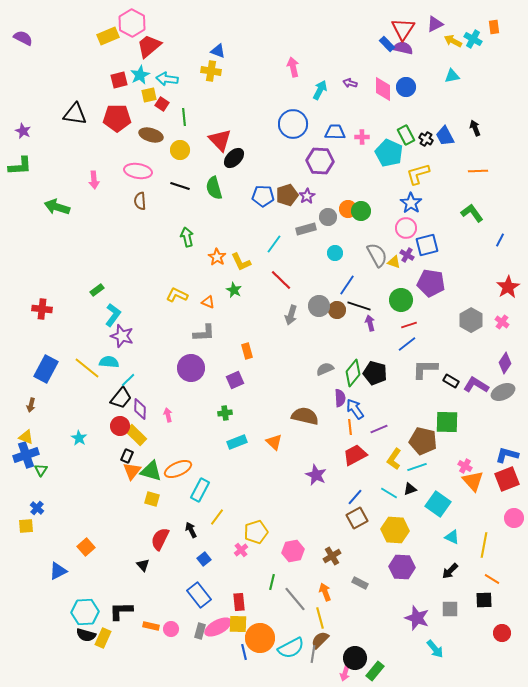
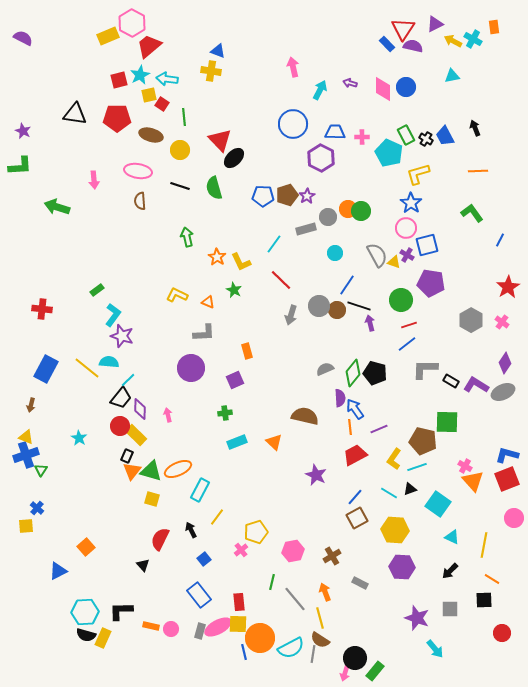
purple semicircle at (403, 48): moved 10 px right, 2 px up
purple hexagon at (320, 161): moved 1 px right, 3 px up; rotated 24 degrees clockwise
brown semicircle at (320, 640): rotated 102 degrees counterclockwise
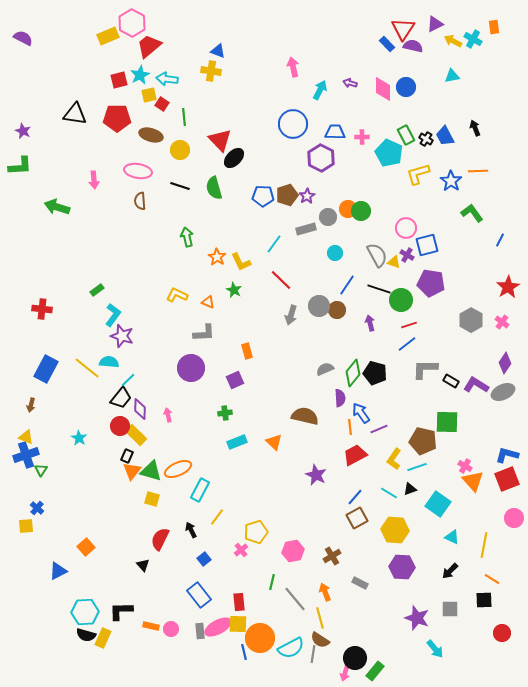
blue star at (411, 203): moved 40 px right, 22 px up
black line at (359, 306): moved 20 px right, 17 px up
blue arrow at (355, 409): moved 6 px right, 4 px down
gray rectangle at (200, 631): rotated 21 degrees counterclockwise
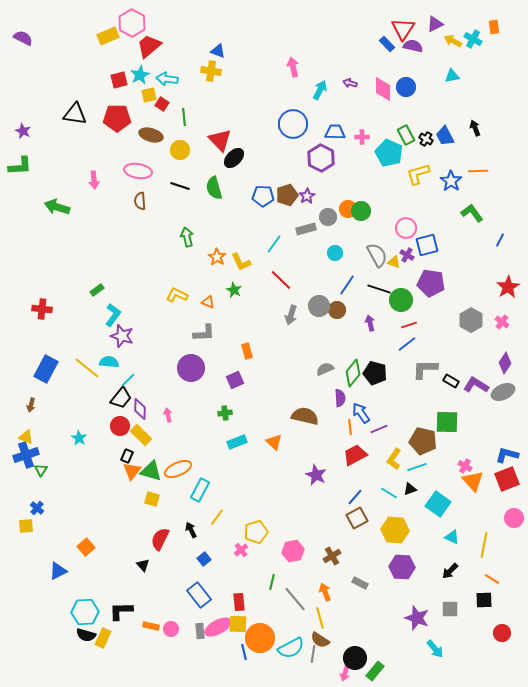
yellow rectangle at (136, 435): moved 5 px right
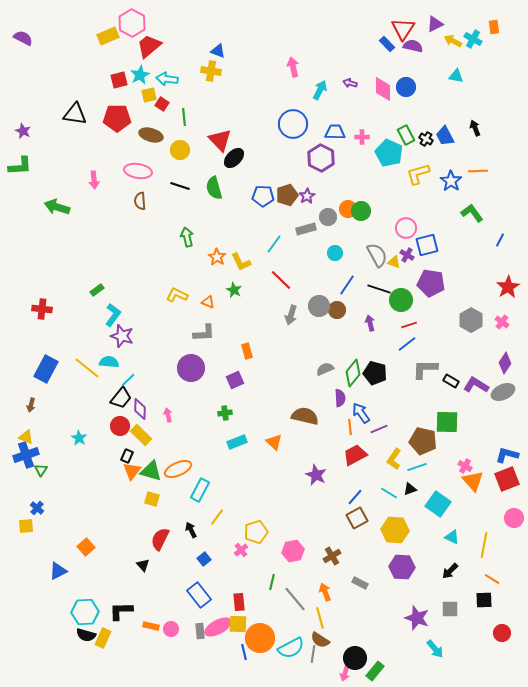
cyan triangle at (452, 76): moved 4 px right; rotated 21 degrees clockwise
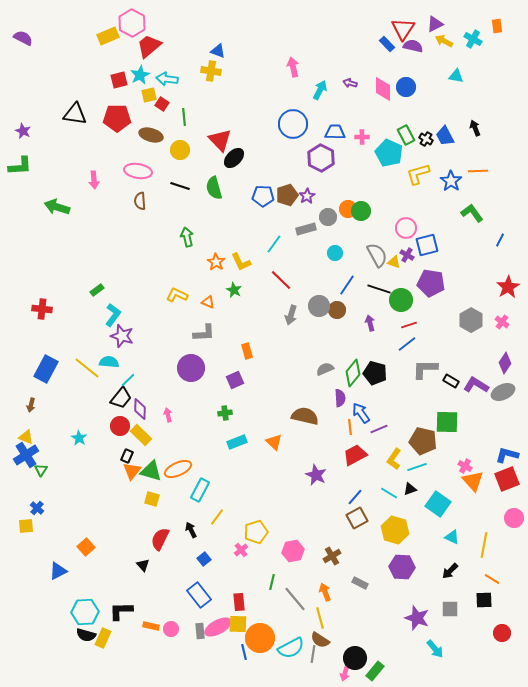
orange rectangle at (494, 27): moved 3 px right, 1 px up
yellow arrow at (453, 41): moved 9 px left
orange star at (217, 257): moved 1 px left, 5 px down
blue cross at (26, 455): rotated 15 degrees counterclockwise
yellow hexagon at (395, 530): rotated 12 degrees clockwise
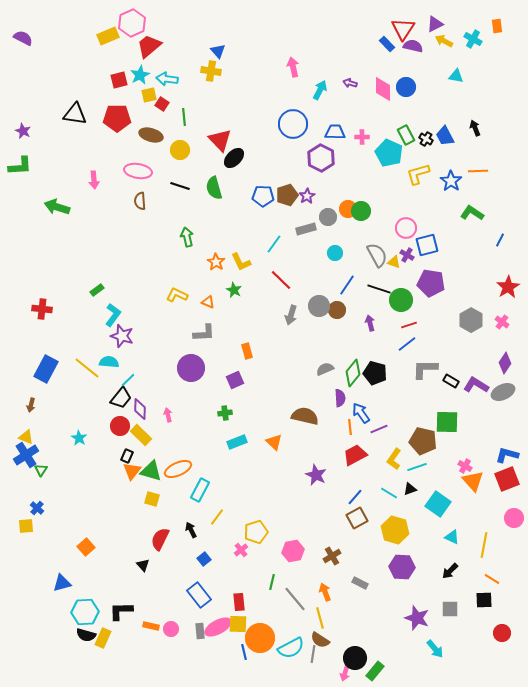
pink hexagon at (132, 23): rotated 8 degrees clockwise
blue triangle at (218, 51): rotated 28 degrees clockwise
green L-shape at (472, 213): rotated 20 degrees counterclockwise
blue triangle at (58, 571): moved 4 px right, 12 px down; rotated 12 degrees clockwise
